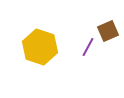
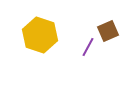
yellow hexagon: moved 12 px up
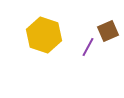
yellow hexagon: moved 4 px right
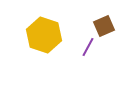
brown square: moved 4 px left, 5 px up
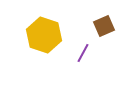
purple line: moved 5 px left, 6 px down
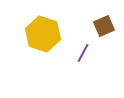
yellow hexagon: moved 1 px left, 1 px up
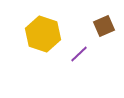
purple line: moved 4 px left, 1 px down; rotated 18 degrees clockwise
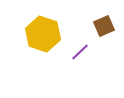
purple line: moved 1 px right, 2 px up
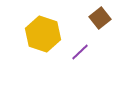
brown square: moved 4 px left, 8 px up; rotated 15 degrees counterclockwise
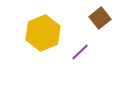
yellow hexagon: moved 1 px up; rotated 20 degrees clockwise
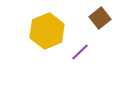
yellow hexagon: moved 4 px right, 2 px up
